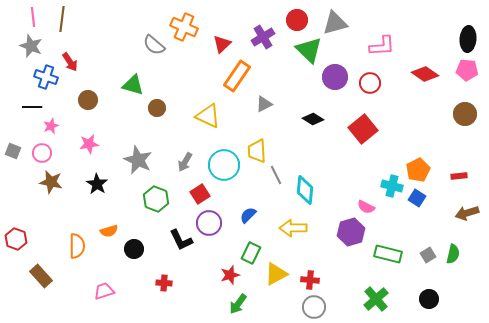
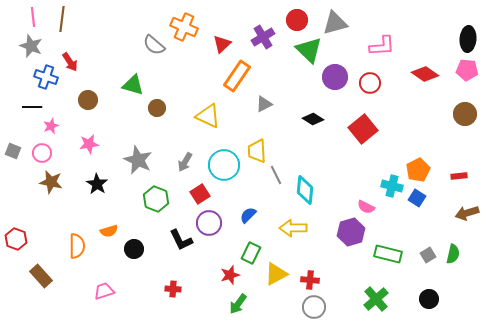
red cross at (164, 283): moved 9 px right, 6 px down
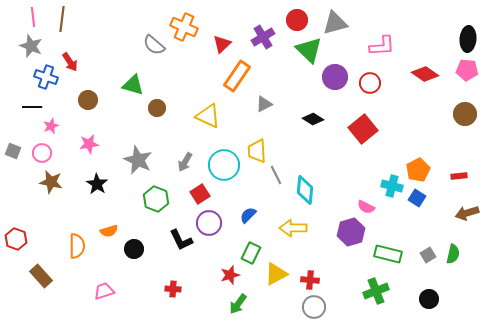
green cross at (376, 299): moved 8 px up; rotated 20 degrees clockwise
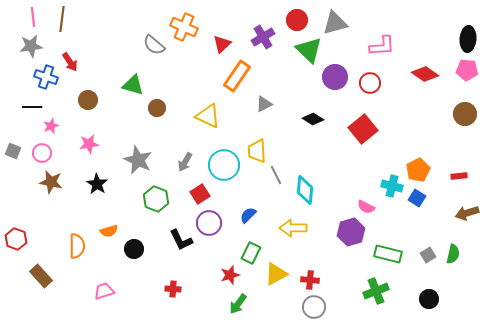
gray star at (31, 46): rotated 30 degrees counterclockwise
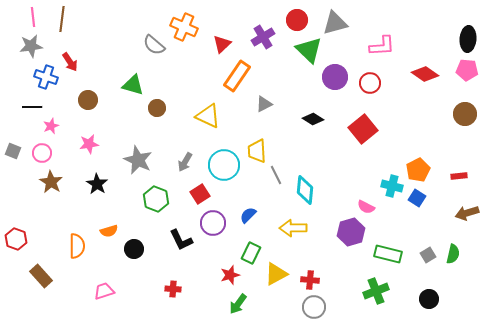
brown star at (51, 182): rotated 20 degrees clockwise
purple circle at (209, 223): moved 4 px right
